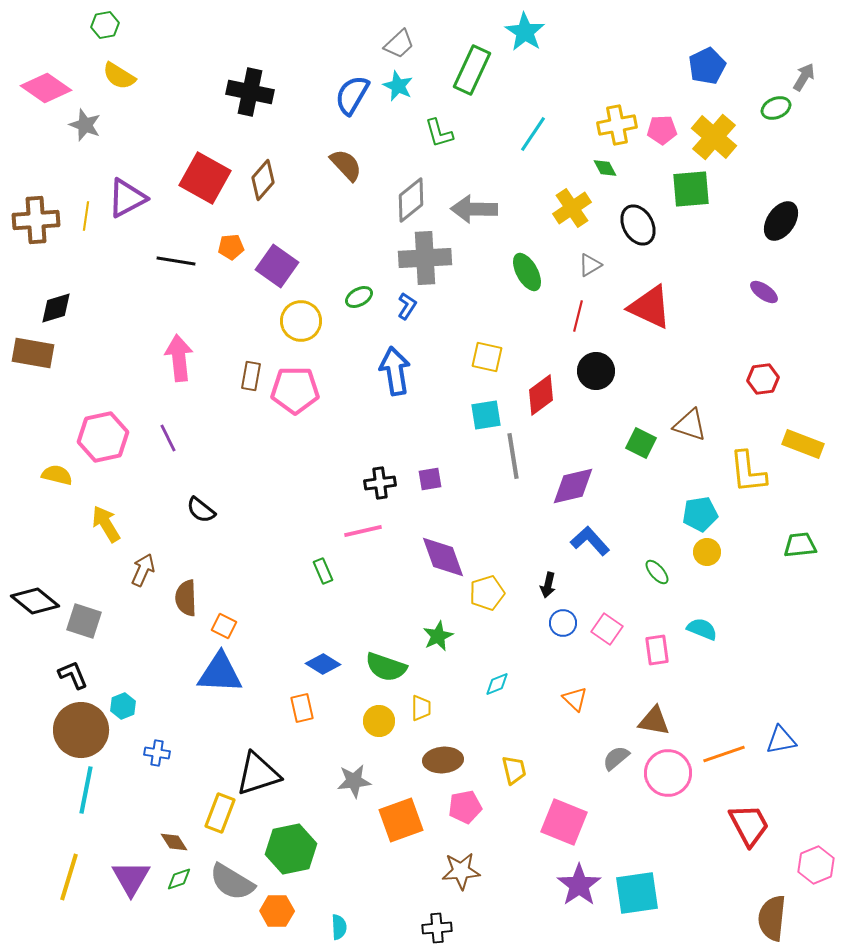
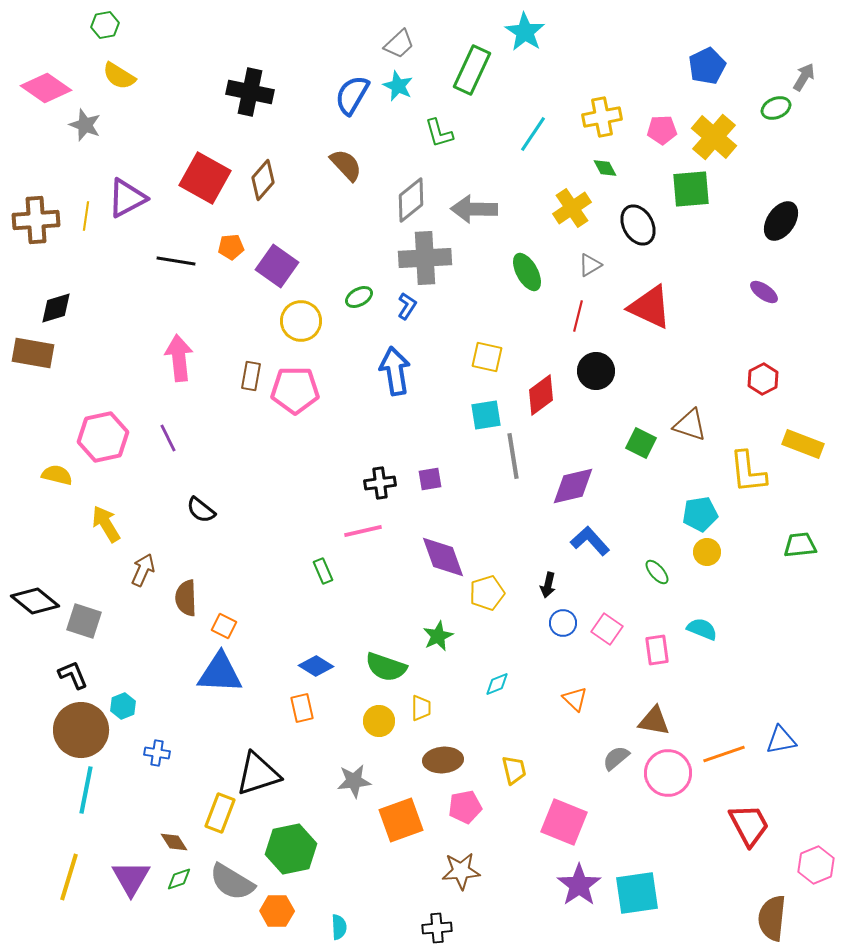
yellow cross at (617, 125): moved 15 px left, 8 px up
red hexagon at (763, 379): rotated 20 degrees counterclockwise
blue diamond at (323, 664): moved 7 px left, 2 px down
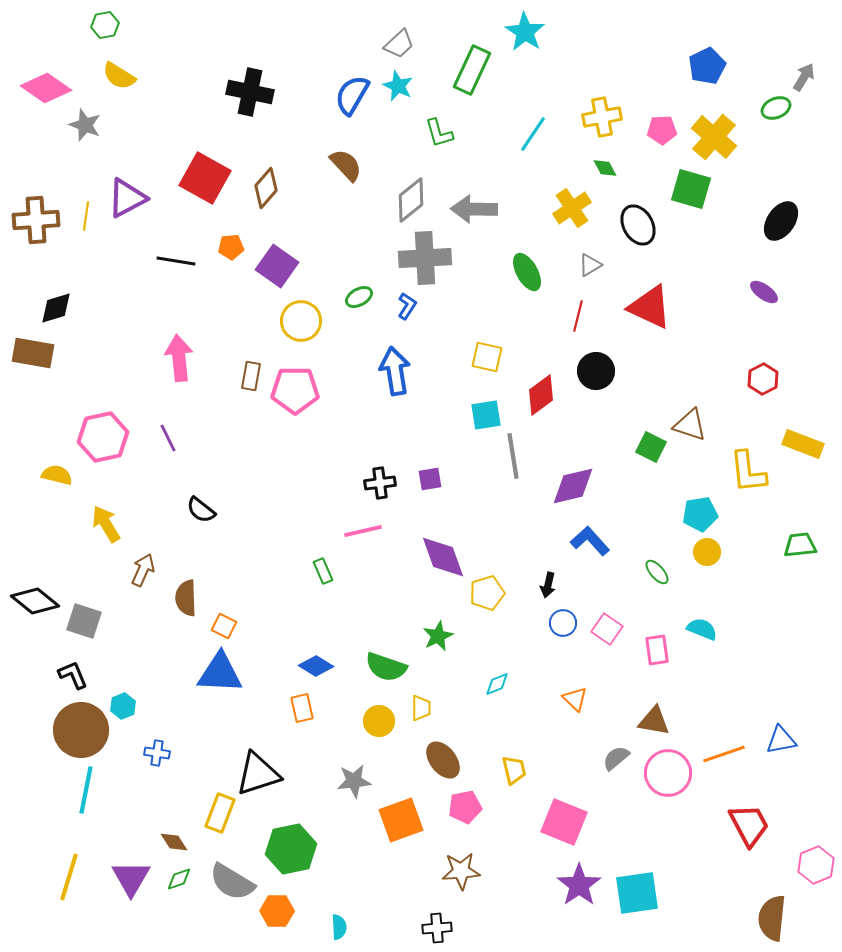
brown diamond at (263, 180): moved 3 px right, 8 px down
green square at (691, 189): rotated 21 degrees clockwise
green square at (641, 443): moved 10 px right, 4 px down
brown ellipse at (443, 760): rotated 57 degrees clockwise
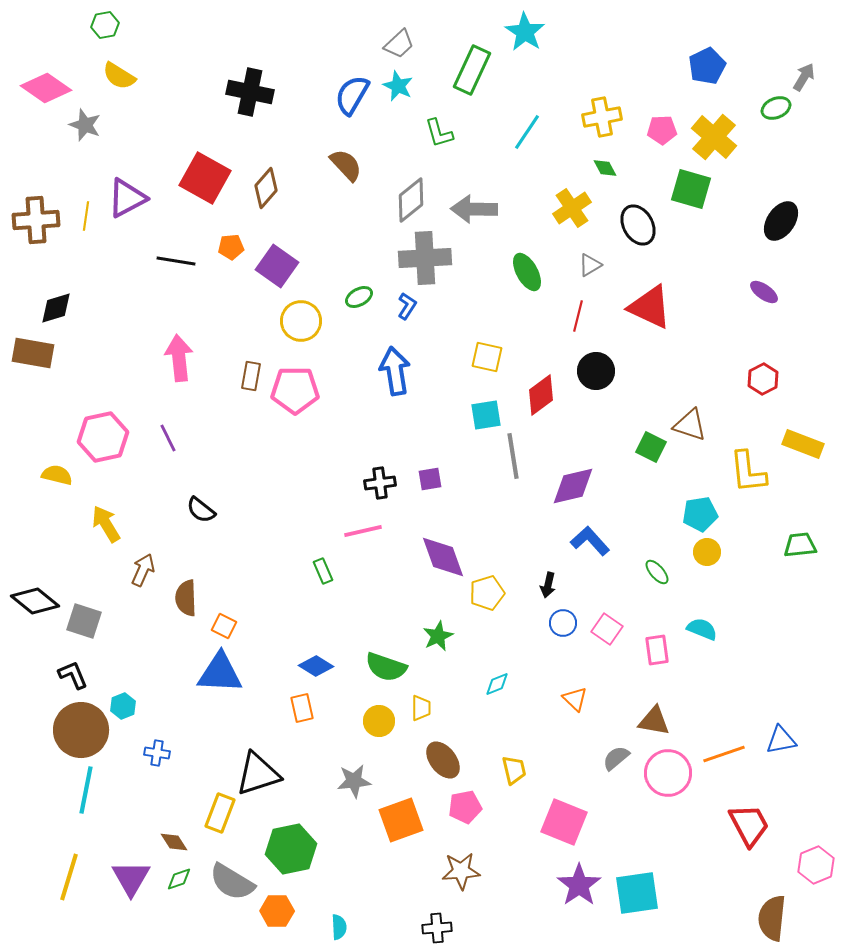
cyan line at (533, 134): moved 6 px left, 2 px up
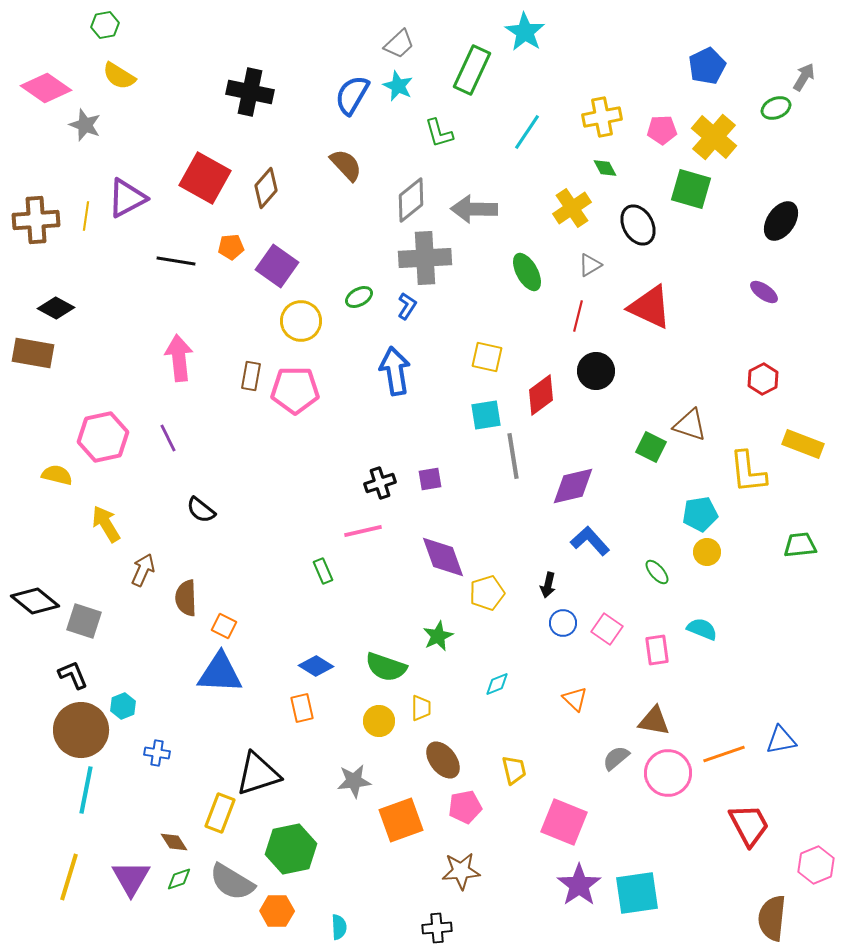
black diamond at (56, 308): rotated 45 degrees clockwise
black cross at (380, 483): rotated 12 degrees counterclockwise
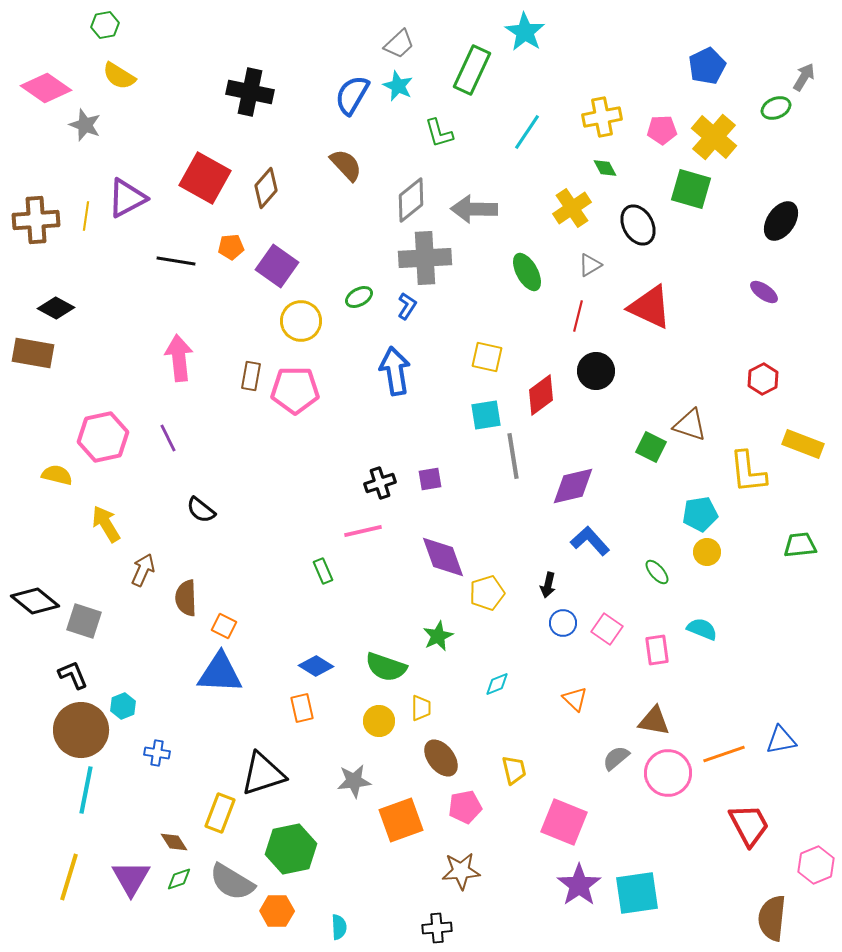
brown ellipse at (443, 760): moved 2 px left, 2 px up
black triangle at (258, 774): moved 5 px right
